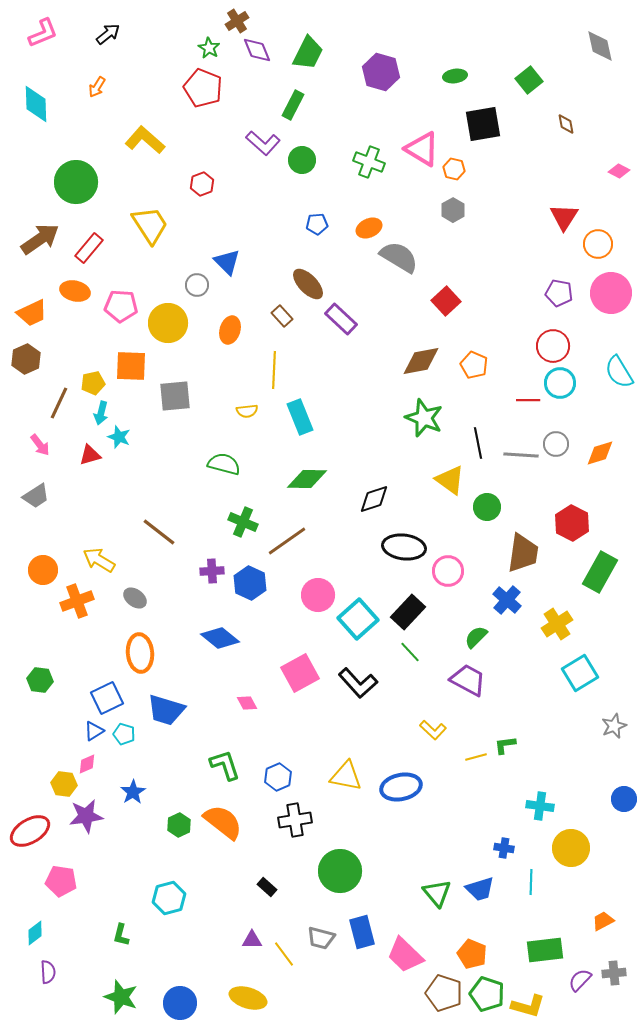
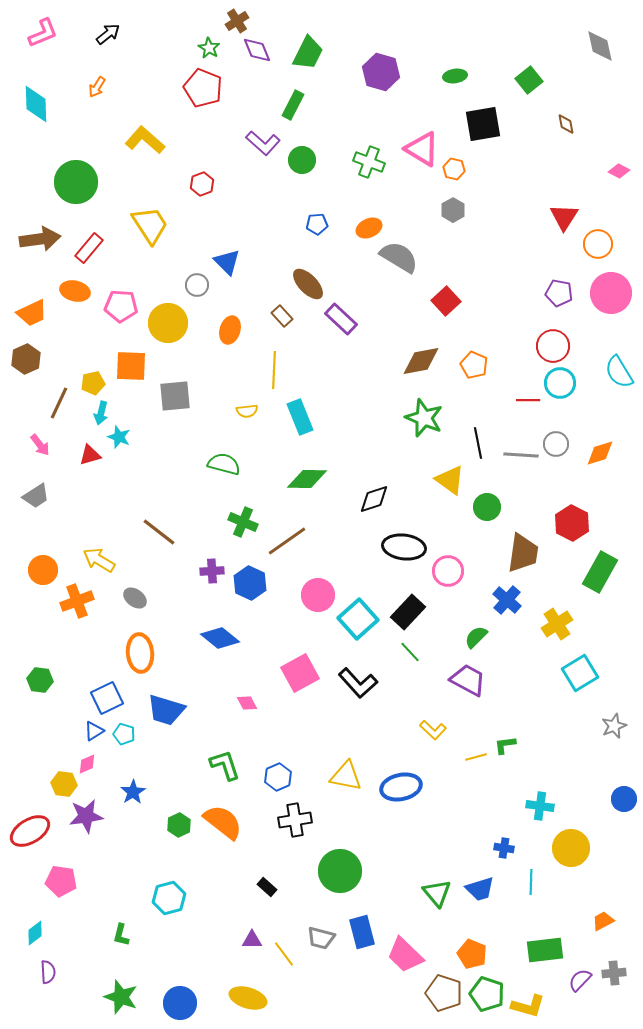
brown arrow at (40, 239): rotated 27 degrees clockwise
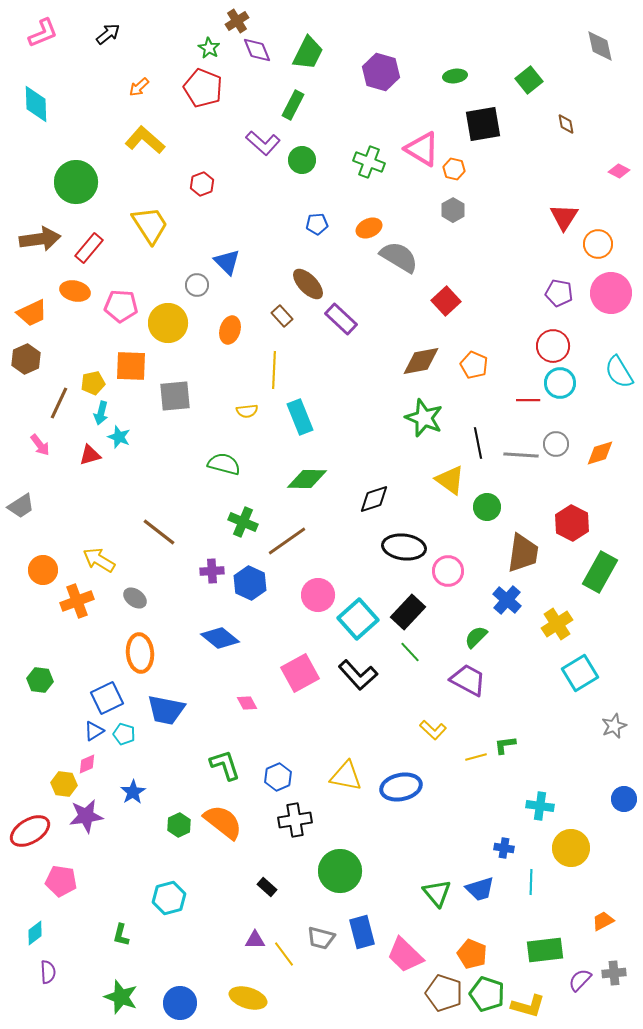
orange arrow at (97, 87): moved 42 px right; rotated 15 degrees clockwise
gray trapezoid at (36, 496): moved 15 px left, 10 px down
black L-shape at (358, 683): moved 8 px up
blue trapezoid at (166, 710): rotated 6 degrees counterclockwise
purple triangle at (252, 940): moved 3 px right
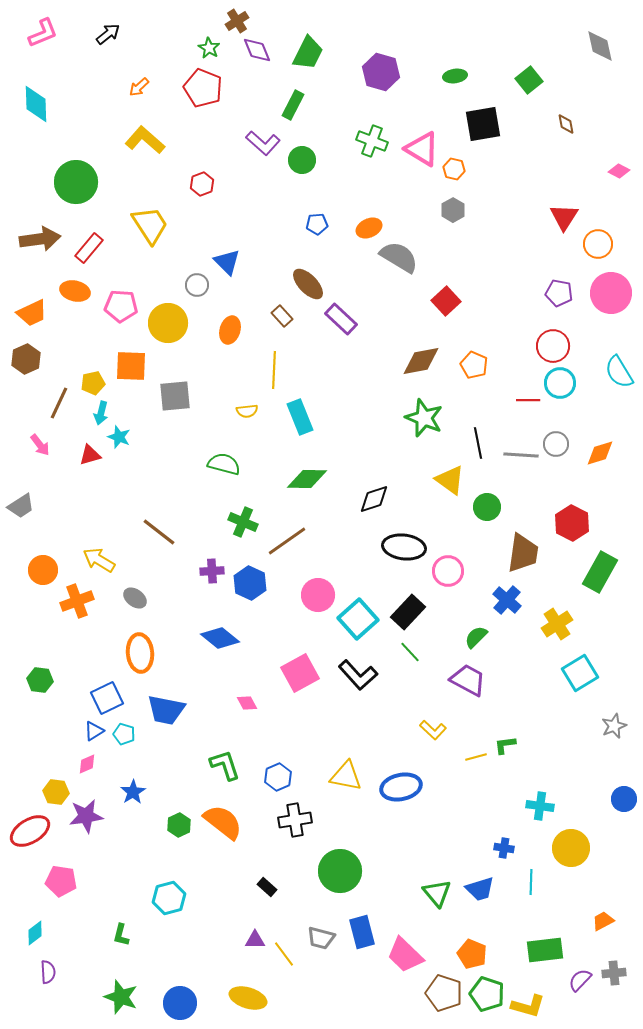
green cross at (369, 162): moved 3 px right, 21 px up
yellow hexagon at (64, 784): moved 8 px left, 8 px down
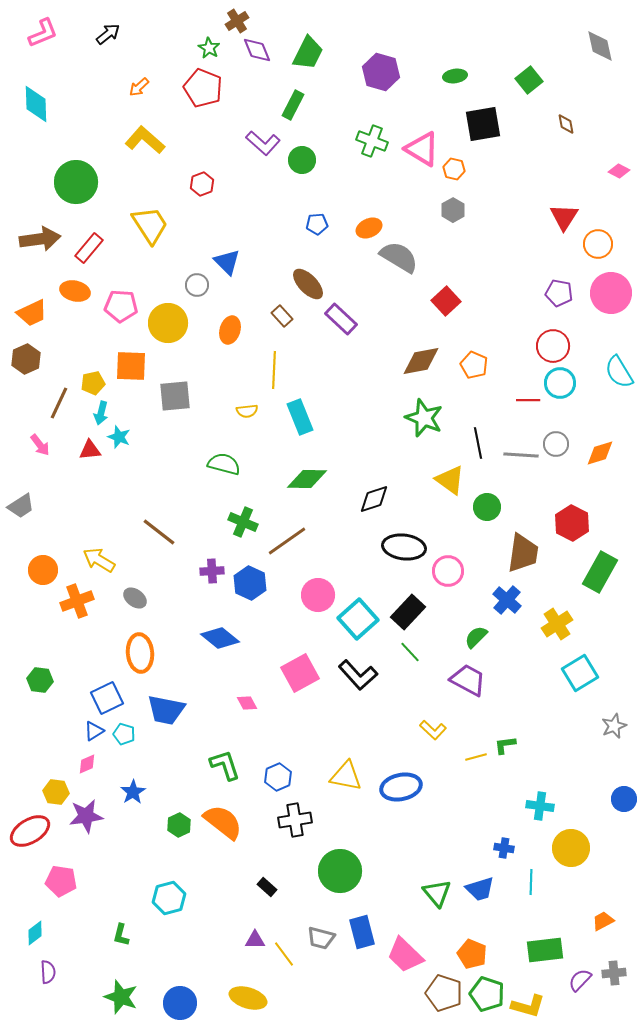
red triangle at (90, 455): moved 5 px up; rotated 10 degrees clockwise
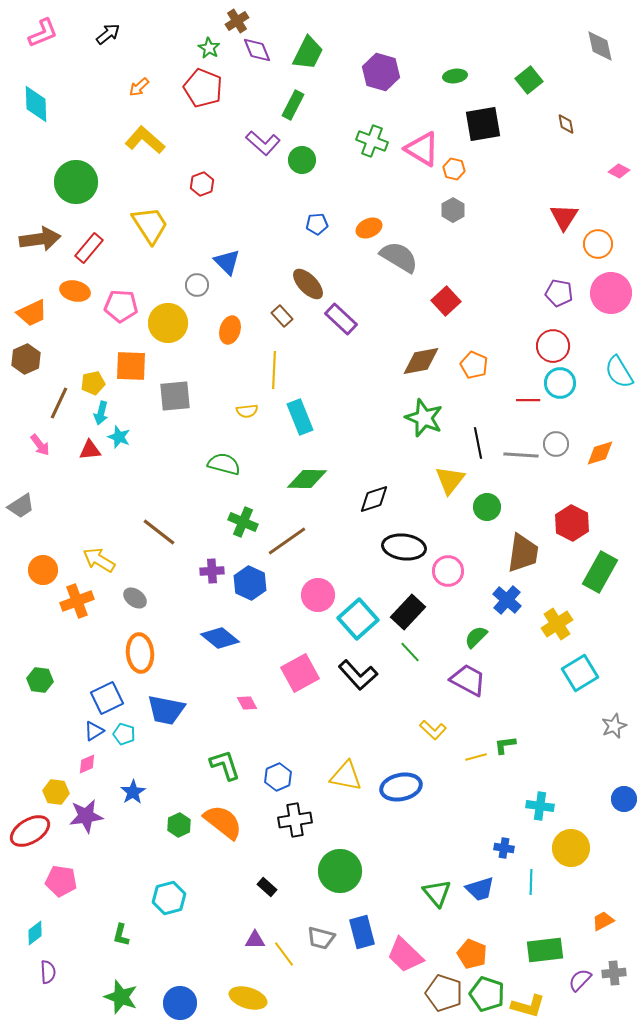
yellow triangle at (450, 480): rotated 32 degrees clockwise
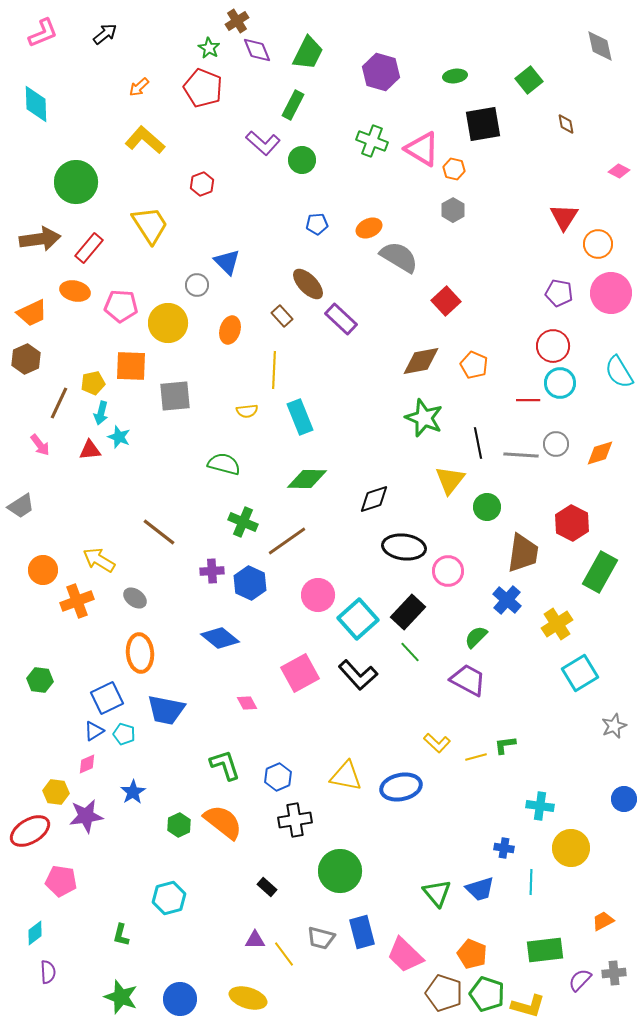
black arrow at (108, 34): moved 3 px left
yellow L-shape at (433, 730): moved 4 px right, 13 px down
blue circle at (180, 1003): moved 4 px up
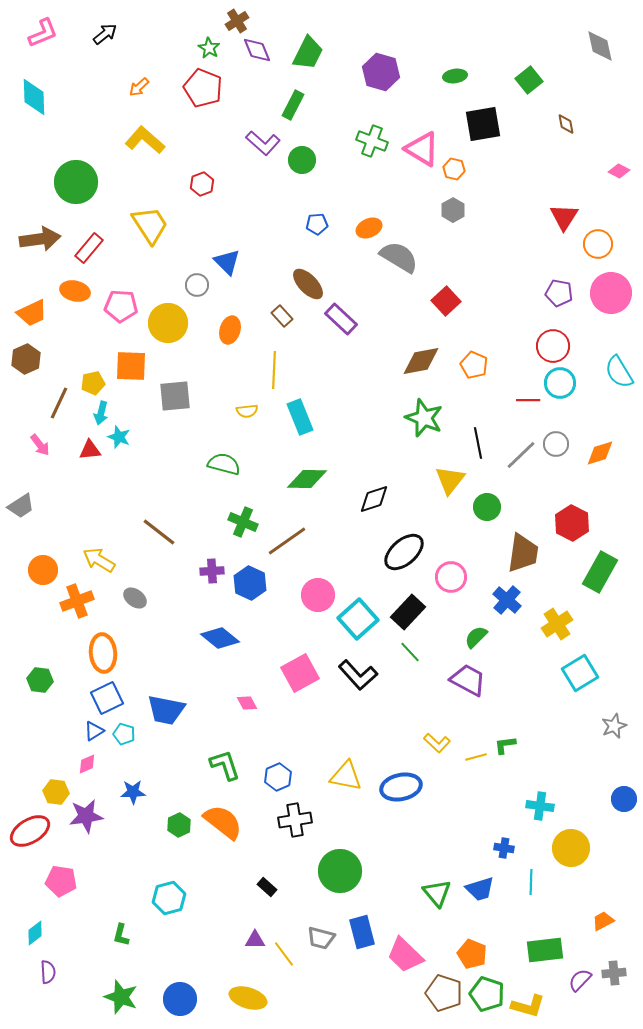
cyan diamond at (36, 104): moved 2 px left, 7 px up
gray line at (521, 455): rotated 48 degrees counterclockwise
black ellipse at (404, 547): moved 5 px down; rotated 48 degrees counterclockwise
pink circle at (448, 571): moved 3 px right, 6 px down
orange ellipse at (140, 653): moved 37 px left
blue star at (133, 792): rotated 30 degrees clockwise
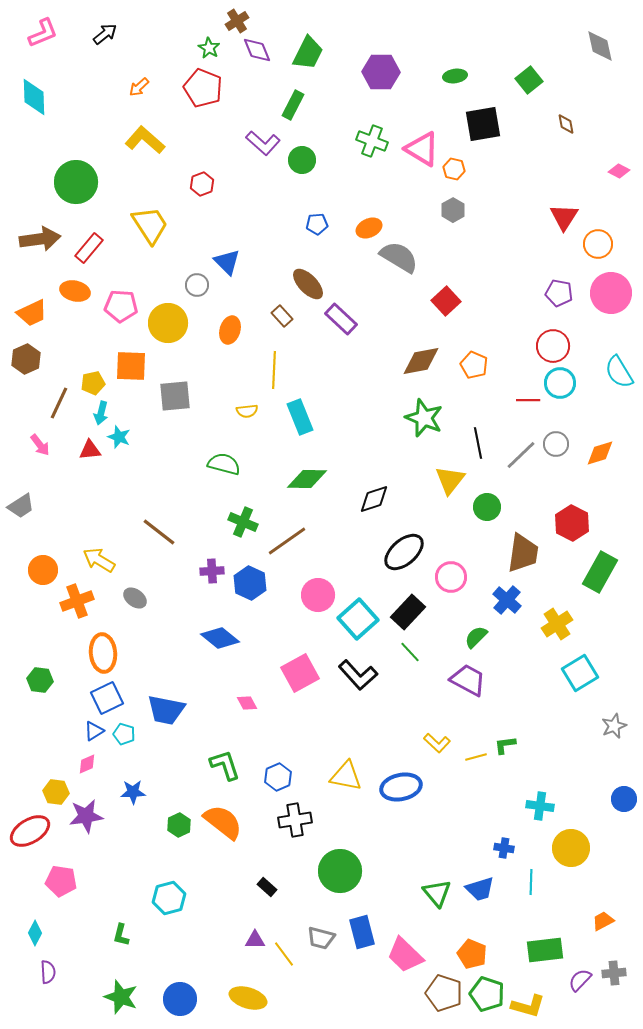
purple hexagon at (381, 72): rotated 15 degrees counterclockwise
cyan diamond at (35, 933): rotated 25 degrees counterclockwise
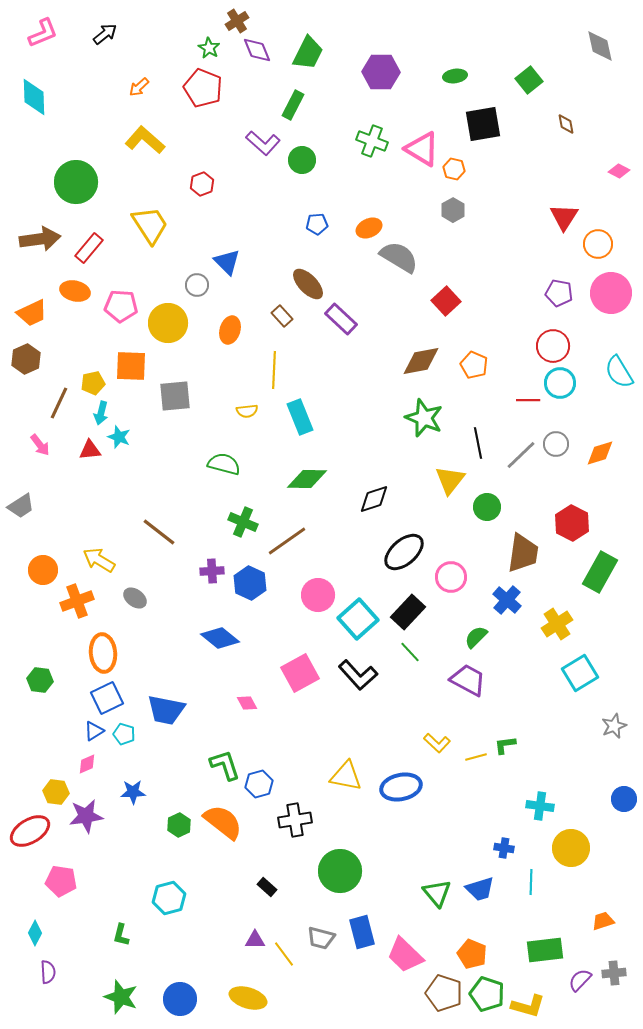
blue hexagon at (278, 777): moved 19 px left, 7 px down; rotated 8 degrees clockwise
orange trapezoid at (603, 921): rotated 10 degrees clockwise
